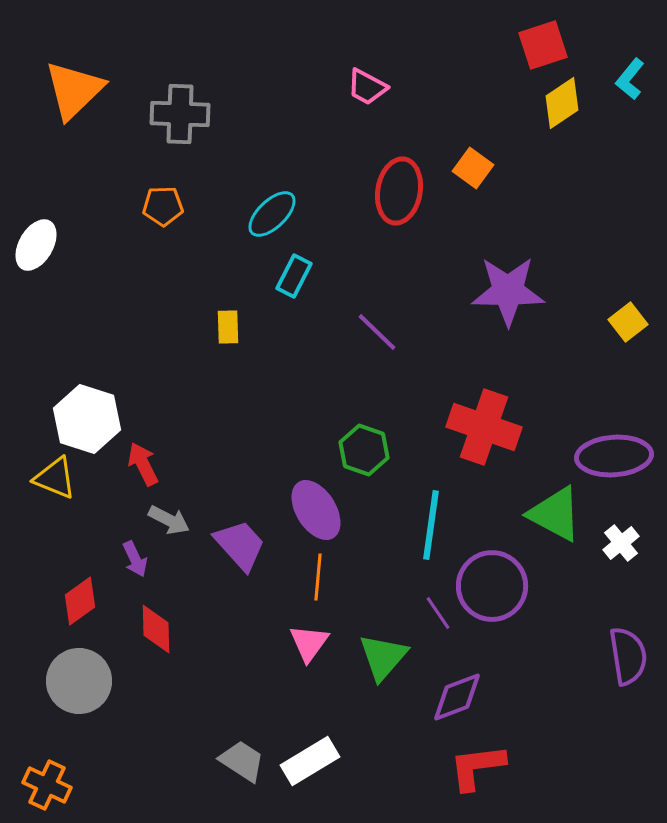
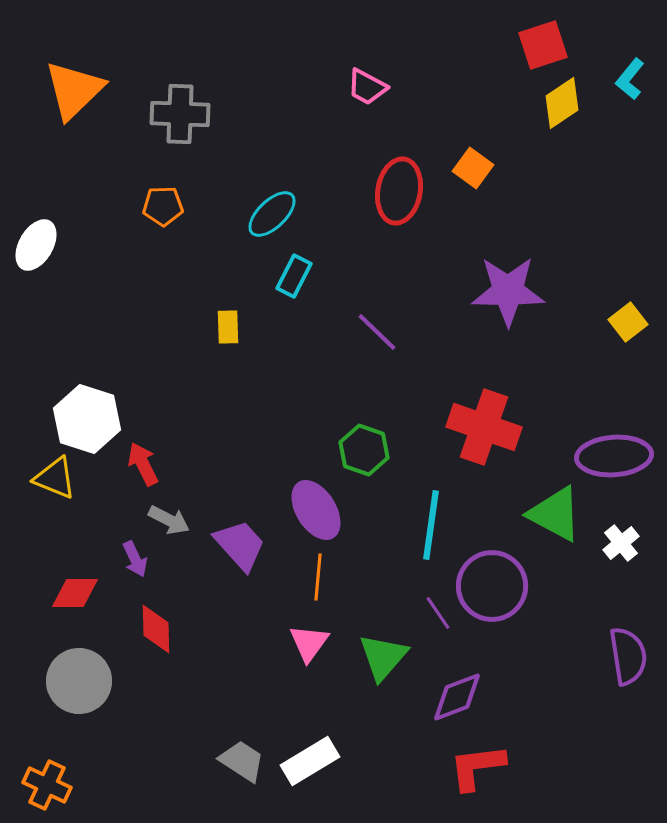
red diamond at (80, 601): moved 5 px left, 8 px up; rotated 36 degrees clockwise
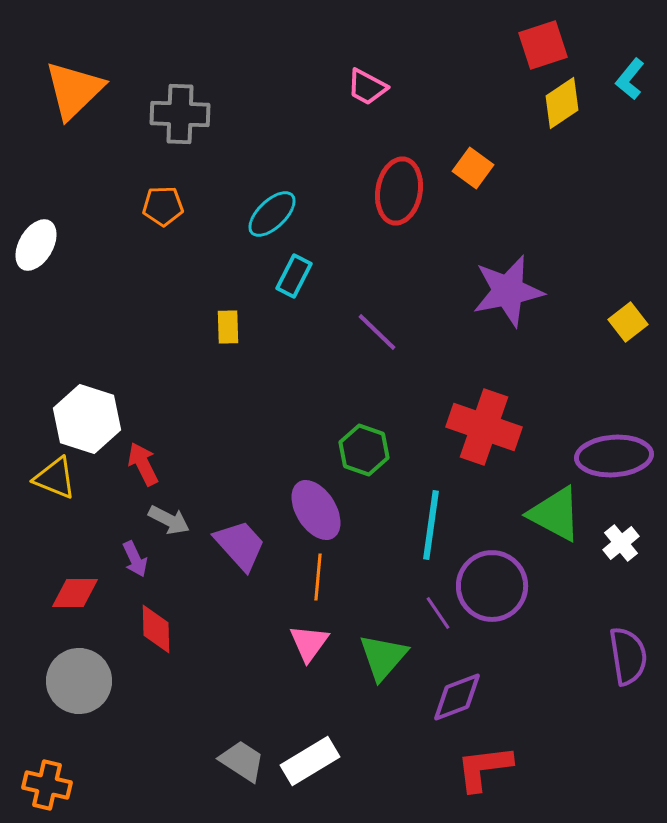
purple star at (508, 291): rotated 12 degrees counterclockwise
red L-shape at (477, 767): moved 7 px right, 1 px down
orange cross at (47, 785): rotated 12 degrees counterclockwise
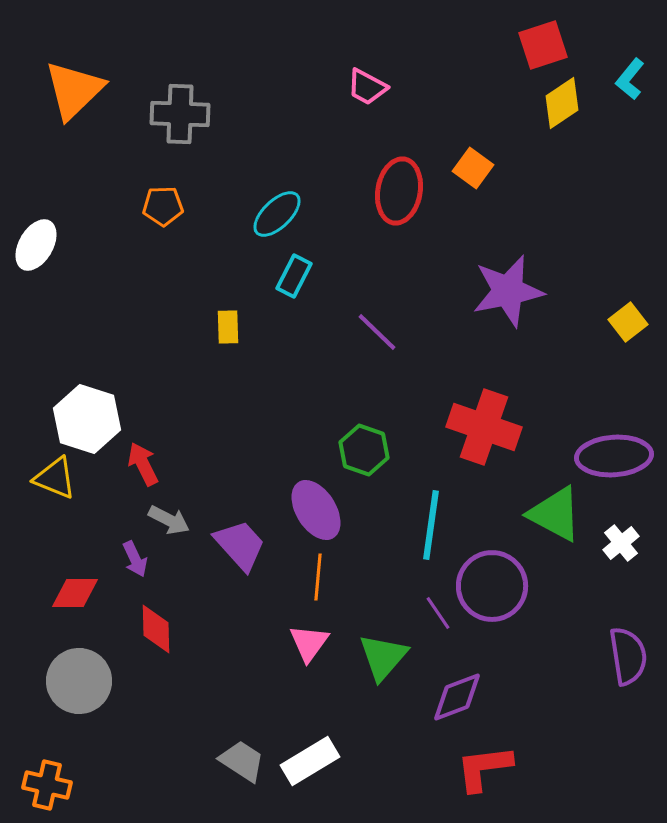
cyan ellipse at (272, 214): moved 5 px right
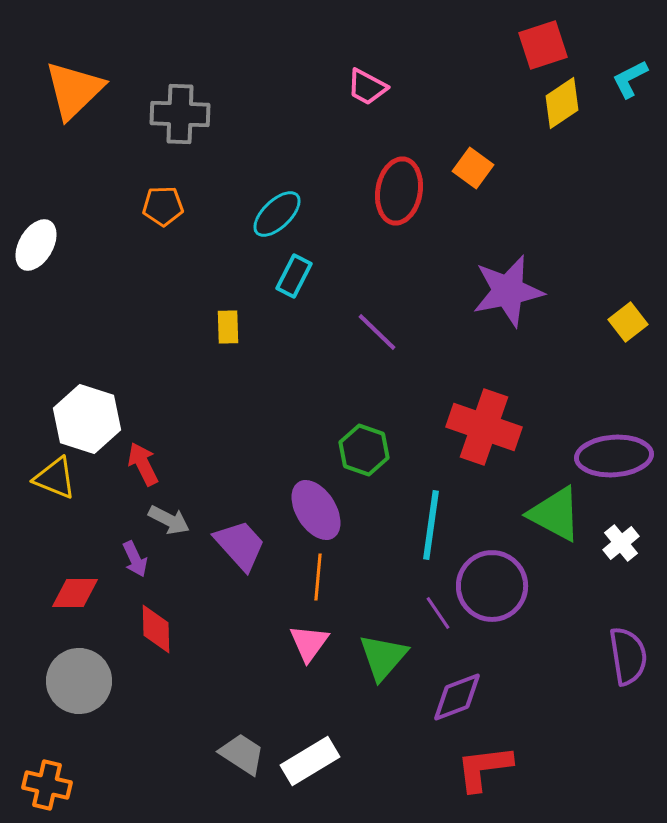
cyan L-shape at (630, 79): rotated 24 degrees clockwise
gray trapezoid at (242, 761): moved 7 px up
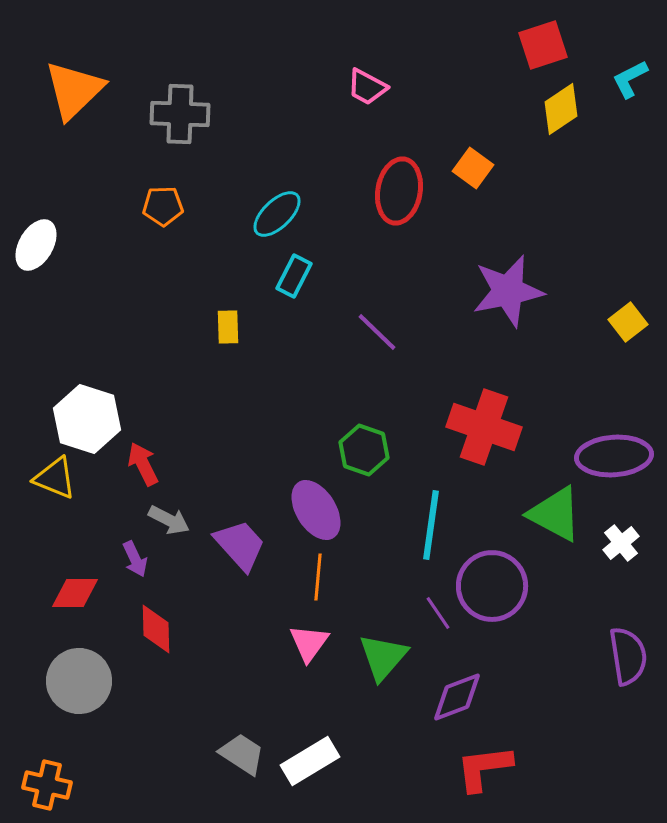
yellow diamond at (562, 103): moved 1 px left, 6 px down
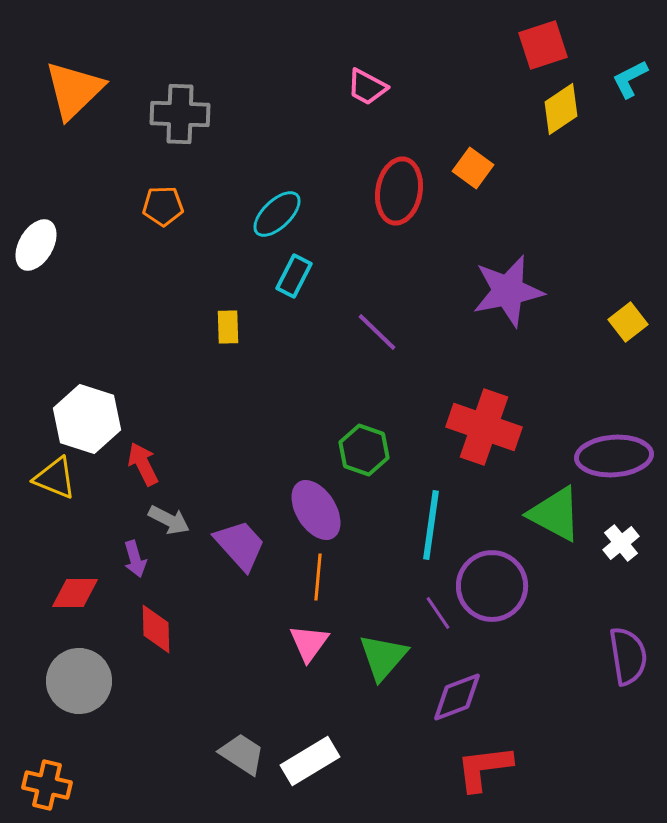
purple arrow at (135, 559): rotated 9 degrees clockwise
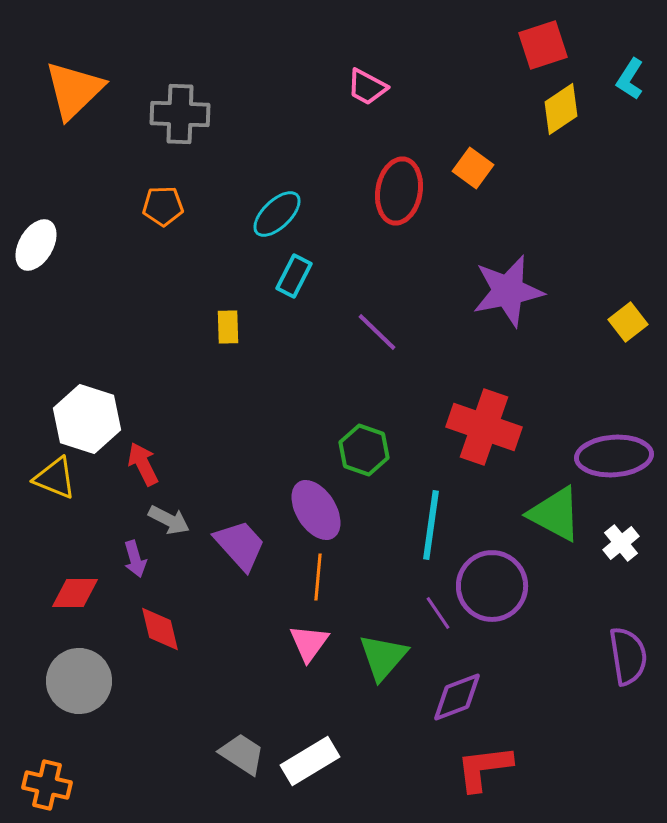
cyan L-shape at (630, 79): rotated 30 degrees counterclockwise
red diamond at (156, 629): moved 4 px right; rotated 12 degrees counterclockwise
